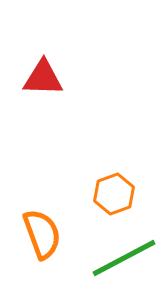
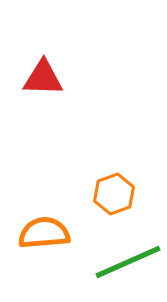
orange semicircle: moved 2 px right, 1 px up; rotated 75 degrees counterclockwise
green line: moved 4 px right, 4 px down; rotated 4 degrees clockwise
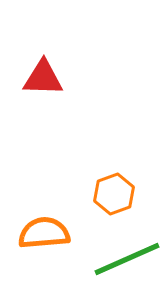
green line: moved 1 px left, 3 px up
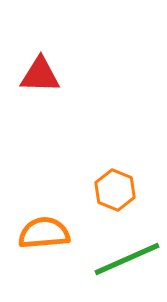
red triangle: moved 3 px left, 3 px up
orange hexagon: moved 1 px right, 4 px up; rotated 18 degrees counterclockwise
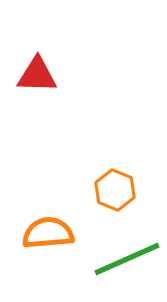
red triangle: moved 3 px left
orange semicircle: moved 4 px right
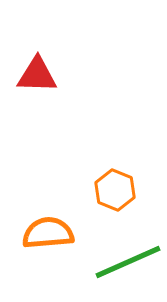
green line: moved 1 px right, 3 px down
